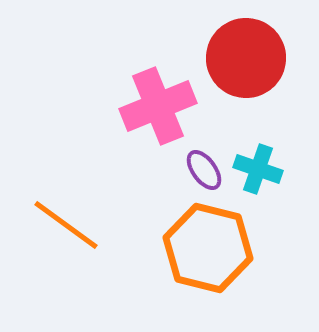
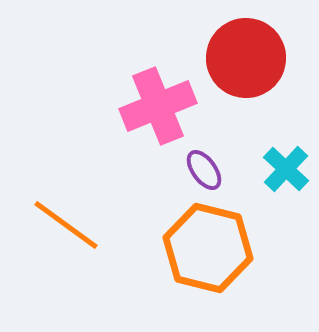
cyan cross: moved 28 px right; rotated 24 degrees clockwise
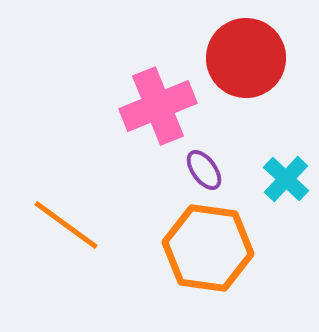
cyan cross: moved 10 px down
orange hexagon: rotated 6 degrees counterclockwise
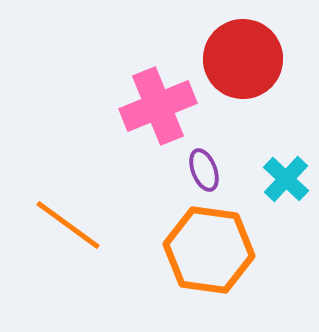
red circle: moved 3 px left, 1 px down
purple ellipse: rotated 15 degrees clockwise
orange line: moved 2 px right
orange hexagon: moved 1 px right, 2 px down
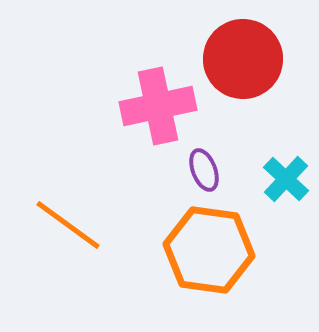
pink cross: rotated 10 degrees clockwise
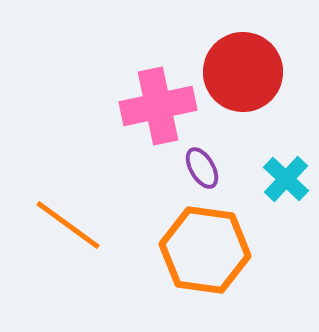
red circle: moved 13 px down
purple ellipse: moved 2 px left, 2 px up; rotated 9 degrees counterclockwise
orange hexagon: moved 4 px left
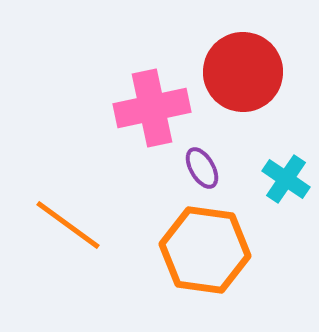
pink cross: moved 6 px left, 2 px down
cyan cross: rotated 9 degrees counterclockwise
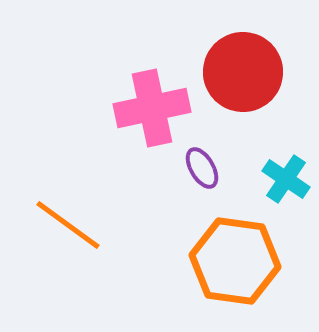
orange hexagon: moved 30 px right, 11 px down
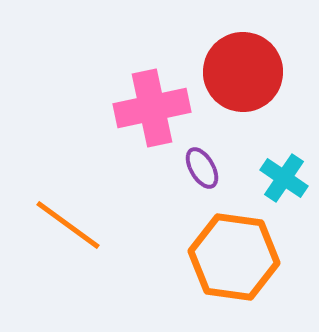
cyan cross: moved 2 px left, 1 px up
orange hexagon: moved 1 px left, 4 px up
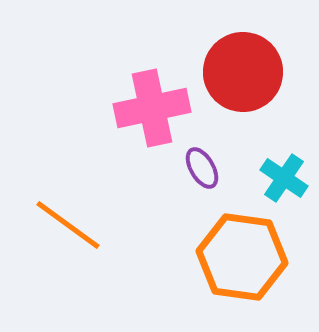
orange hexagon: moved 8 px right
